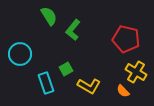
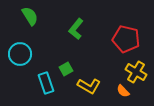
green semicircle: moved 19 px left
green L-shape: moved 3 px right, 1 px up
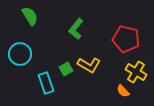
yellow L-shape: moved 21 px up
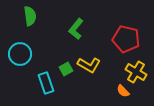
green semicircle: rotated 24 degrees clockwise
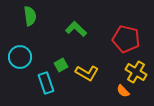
green L-shape: rotated 95 degrees clockwise
cyan circle: moved 3 px down
yellow L-shape: moved 2 px left, 8 px down
green square: moved 5 px left, 4 px up
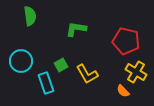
green L-shape: rotated 35 degrees counterclockwise
red pentagon: moved 2 px down
cyan circle: moved 1 px right, 4 px down
yellow L-shape: moved 1 px down; rotated 30 degrees clockwise
